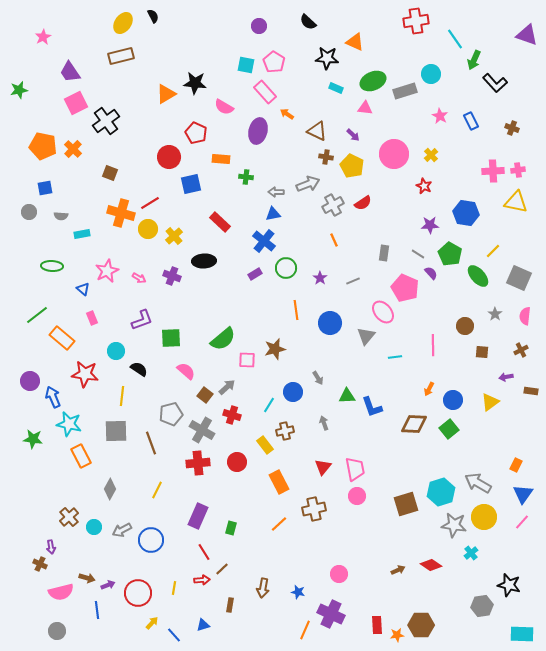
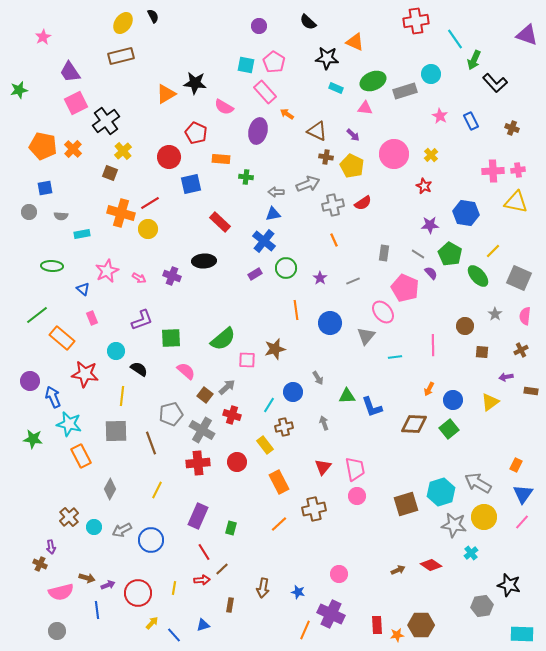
gray cross at (333, 205): rotated 15 degrees clockwise
yellow cross at (174, 236): moved 51 px left, 85 px up
brown cross at (285, 431): moved 1 px left, 4 px up
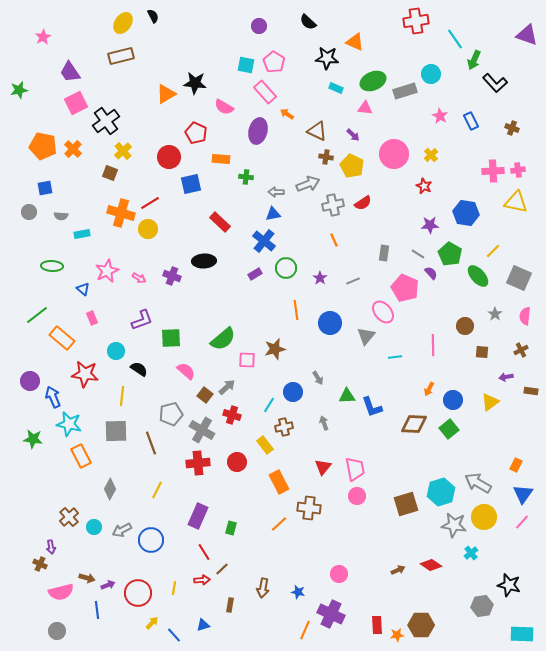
brown cross at (314, 509): moved 5 px left, 1 px up; rotated 20 degrees clockwise
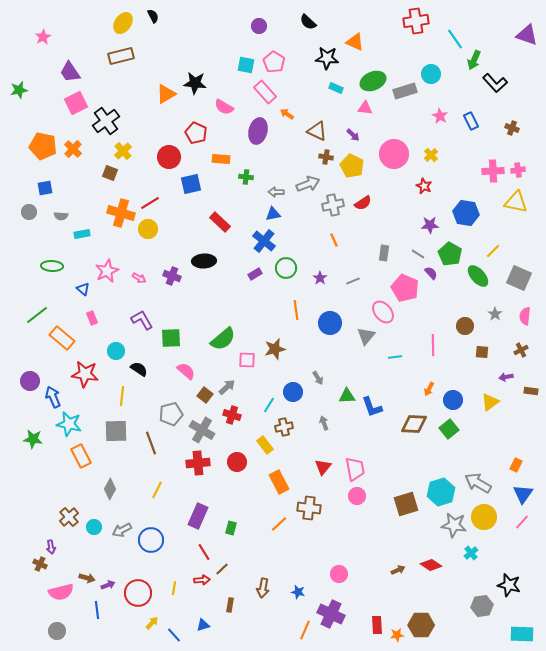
purple L-shape at (142, 320): rotated 100 degrees counterclockwise
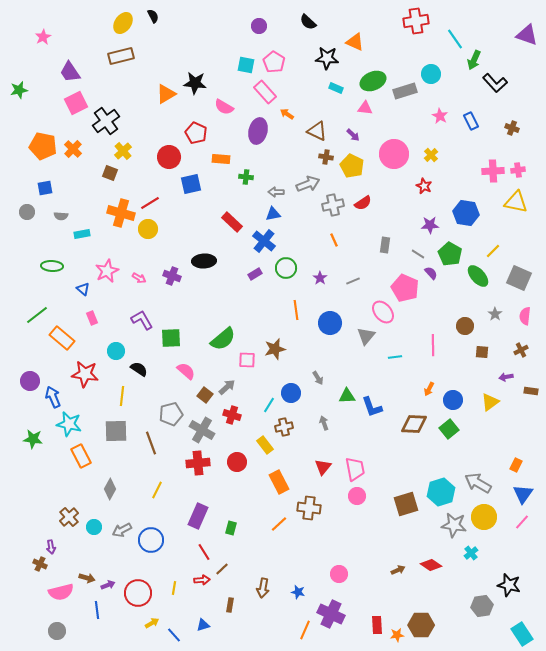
gray circle at (29, 212): moved 2 px left
red rectangle at (220, 222): moved 12 px right
gray rectangle at (384, 253): moved 1 px right, 8 px up
blue circle at (293, 392): moved 2 px left, 1 px down
yellow arrow at (152, 623): rotated 16 degrees clockwise
cyan rectangle at (522, 634): rotated 55 degrees clockwise
